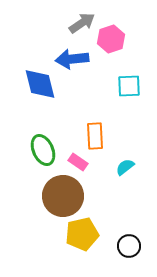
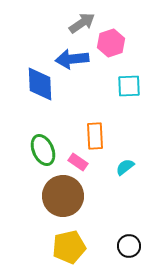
pink hexagon: moved 4 px down
blue diamond: rotated 12 degrees clockwise
yellow pentagon: moved 13 px left, 13 px down
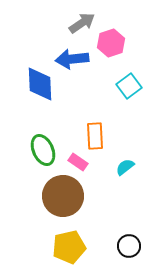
cyan square: rotated 35 degrees counterclockwise
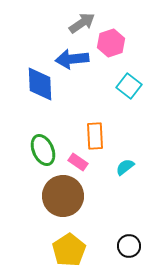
cyan square: rotated 15 degrees counterclockwise
yellow pentagon: moved 3 px down; rotated 20 degrees counterclockwise
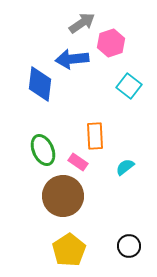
blue diamond: rotated 9 degrees clockwise
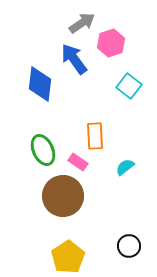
blue arrow: moved 2 px right; rotated 60 degrees clockwise
yellow pentagon: moved 1 px left, 7 px down
